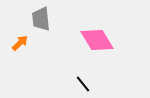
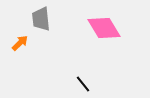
pink diamond: moved 7 px right, 12 px up
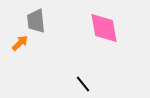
gray trapezoid: moved 5 px left, 2 px down
pink diamond: rotated 20 degrees clockwise
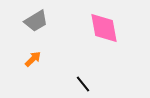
gray trapezoid: rotated 115 degrees counterclockwise
orange arrow: moved 13 px right, 16 px down
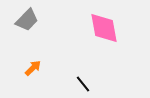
gray trapezoid: moved 9 px left, 1 px up; rotated 15 degrees counterclockwise
orange arrow: moved 9 px down
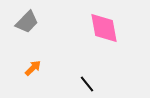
gray trapezoid: moved 2 px down
black line: moved 4 px right
